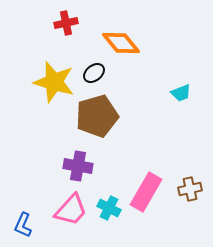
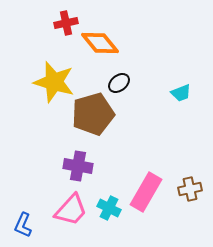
orange diamond: moved 21 px left
black ellipse: moved 25 px right, 10 px down
brown pentagon: moved 4 px left, 2 px up
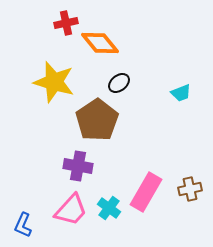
brown pentagon: moved 4 px right, 6 px down; rotated 18 degrees counterclockwise
cyan cross: rotated 10 degrees clockwise
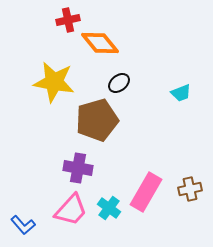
red cross: moved 2 px right, 3 px up
yellow star: rotated 6 degrees counterclockwise
brown pentagon: rotated 18 degrees clockwise
purple cross: moved 2 px down
blue L-shape: rotated 65 degrees counterclockwise
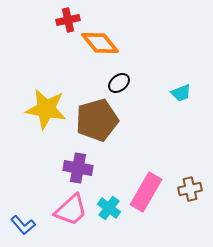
yellow star: moved 8 px left, 27 px down
pink trapezoid: rotated 6 degrees clockwise
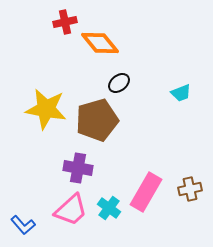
red cross: moved 3 px left, 2 px down
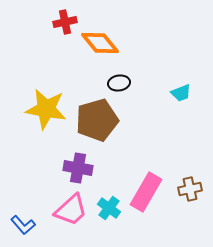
black ellipse: rotated 30 degrees clockwise
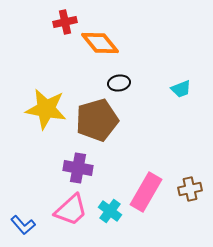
cyan trapezoid: moved 4 px up
cyan cross: moved 1 px right, 3 px down
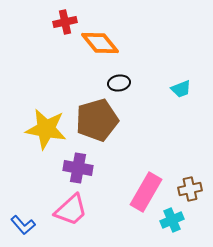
yellow star: moved 20 px down
cyan cross: moved 62 px right, 9 px down; rotated 30 degrees clockwise
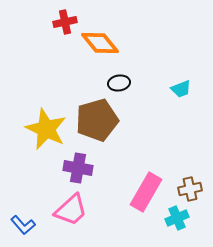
yellow star: rotated 15 degrees clockwise
cyan cross: moved 5 px right, 2 px up
